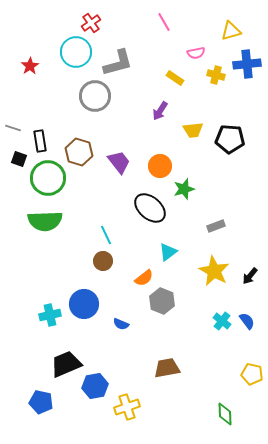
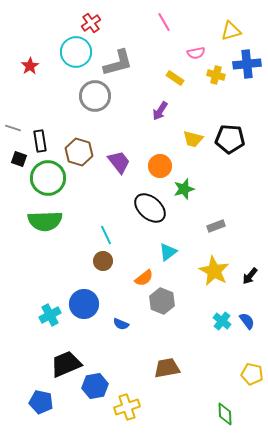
yellow trapezoid at (193, 130): moved 9 px down; rotated 20 degrees clockwise
cyan cross at (50, 315): rotated 15 degrees counterclockwise
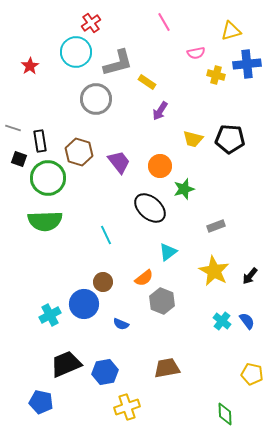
yellow rectangle at (175, 78): moved 28 px left, 4 px down
gray circle at (95, 96): moved 1 px right, 3 px down
brown circle at (103, 261): moved 21 px down
blue hexagon at (95, 386): moved 10 px right, 14 px up
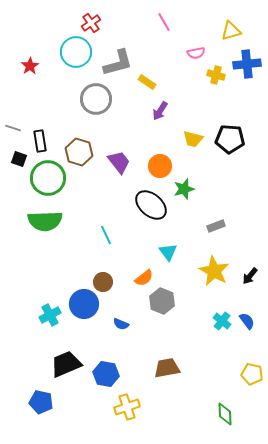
black ellipse at (150, 208): moved 1 px right, 3 px up
cyan triangle at (168, 252): rotated 30 degrees counterclockwise
blue hexagon at (105, 372): moved 1 px right, 2 px down; rotated 20 degrees clockwise
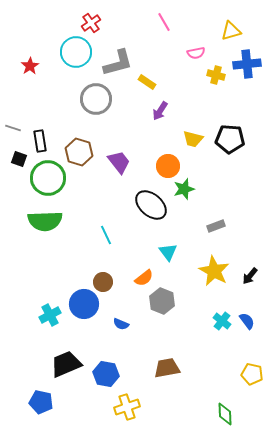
orange circle at (160, 166): moved 8 px right
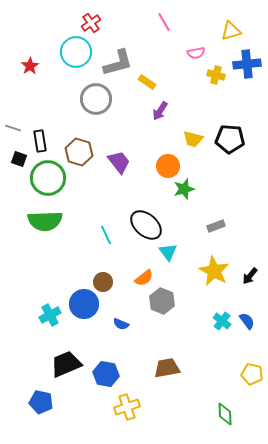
black ellipse at (151, 205): moved 5 px left, 20 px down
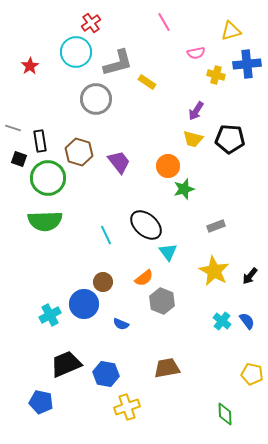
purple arrow at (160, 111): moved 36 px right
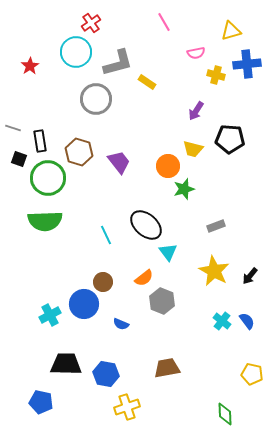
yellow trapezoid at (193, 139): moved 10 px down
black trapezoid at (66, 364): rotated 24 degrees clockwise
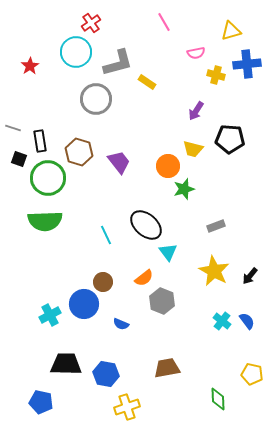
green diamond at (225, 414): moved 7 px left, 15 px up
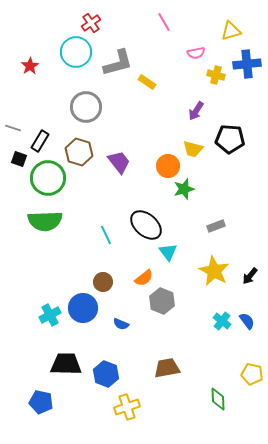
gray circle at (96, 99): moved 10 px left, 8 px down
black rectangle at (40, 141): rotated 40 degrees clockwise
blue circle at (84, 304): moved 1 px left, 4 px down
blue hexagon at (106, 374): rotated 10 degrees clockwise
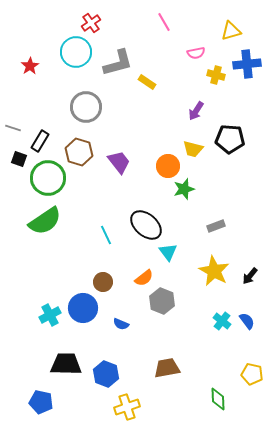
green semicircle at (45, 221): rotated 32 degrees counterclockwise
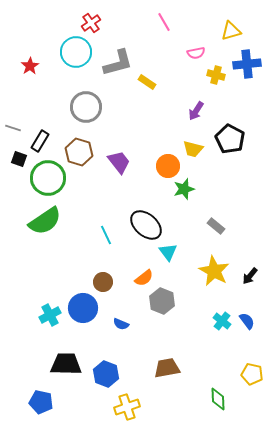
black pentagon at (230, 139): rotated 24 degrees clockwise
gray rectangle at (216, 226): rotated 60 degrees clockwise
